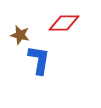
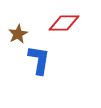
brown star: moved 2 px left, 1 px up; rotated 30 degrees clockwise
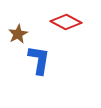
red diamond: moved 2 px right, 1 px up; rotated 28 degrees clockwise
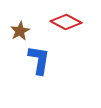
brown star: moved 2 px right, 3 px up
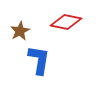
red diamond: rotated 16 degrees counterclockwise
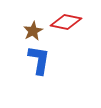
brown star: moved 13 px right
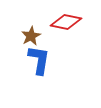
brown star: moved 2 px left, 5 px down
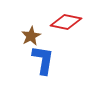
blue L-shape: moved 4 px right
